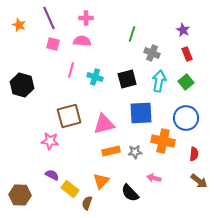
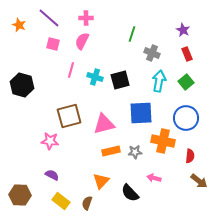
purple line: rotated 25 degrees counterclockwise
pink semicircle: rotated 66 degrees counterclockwise
black square: moved 7 px left, 1 px down
red semicircle: moved 4 px left, 2 px down
yellow rectangle: moved 9 px left, 12 px down
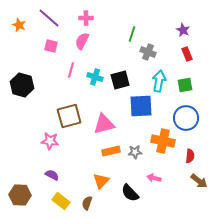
pink square: moved 2 px left, 2 px down
gray cross: moved 4 px left, 1 px up
green square: moved 1 px left, 3 px down; rotated 28 degrees clockwise
blue square: moved 7 px up
